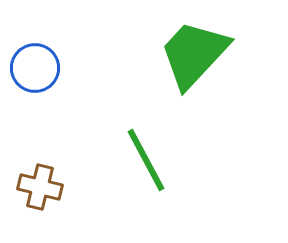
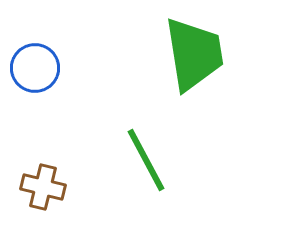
green trapezoid: rotated 128 degrees clockwise
brown cross: moved 3 px right
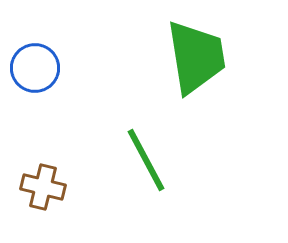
green trapezoid: moved 2 px right, 3 px down
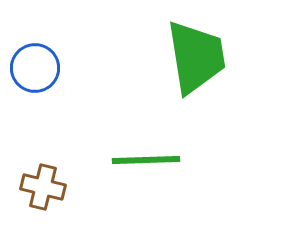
green line: rotated 64 degrees counterclockwise
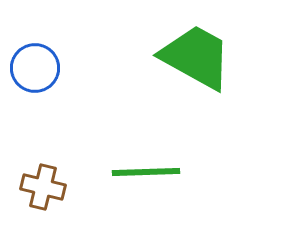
green trapezoid: rotated 52 degrees counterclockwise
green line: moved 12 px down
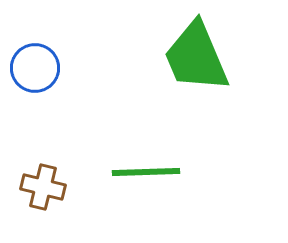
green trapezoid: rotated 142 degrees counterclockwise
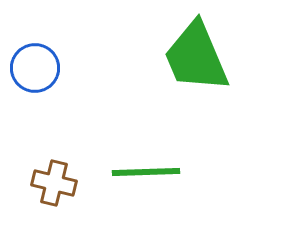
brown cross: moved 11 px right, 4 px up
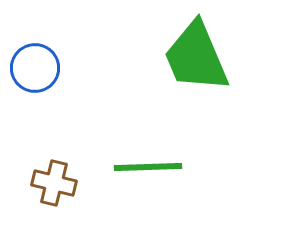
green line: moved 2 px right, 5 px up
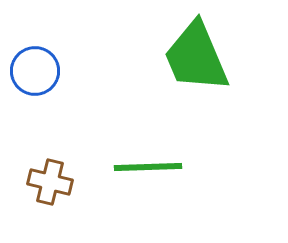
blue circle: moved 3 px down
brown cross: moved 4 px left, 1 px up
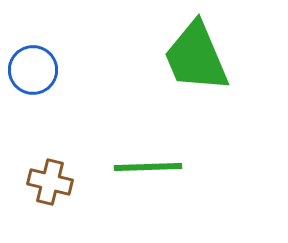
blue circle: moved 2 px left, 1 px up
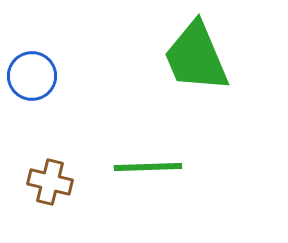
blue circle: moved 1 px left, 6 px down
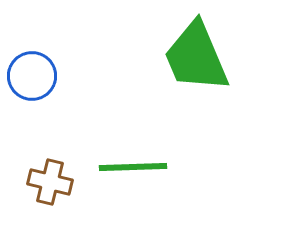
green line: moved 15 px left
